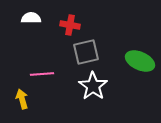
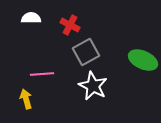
red cross: rotated 18 degrees clockwise
gray square: rotated 16 degrees counterclockwise
green ellipse: moved 3 px right, 1 px up
white star: rotated 8 degrees counterclockwise
yellow arrow: moved 4 px right
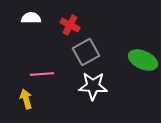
white star: rotated 24 degrees counterclockwise
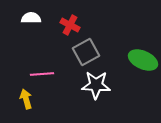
white star: moved 3 px right, 1 px up
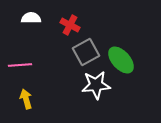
green ellipse: moved 22 px left; rotated 24 degrees clockwise
pink line: moved 22 px left, 9 px up
white star: rotated 8 degrees counterclockwise
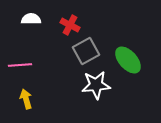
white semicircle: moved 1 px down
gray square: moved 1 px up
green ellipse: moved 7 px right
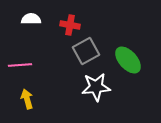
red cross: rotated 18 degrees counterclockwise
white star: moved 2 px down
yellow arrow: moved 1 px right
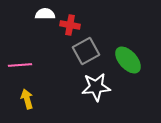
white semicircle: moved 14 px right, 5 px up
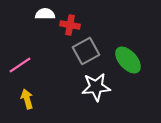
pink line: rotated 30 degrees counterclockwise
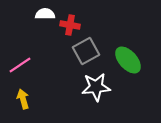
yellow arrow: moved 4 px left
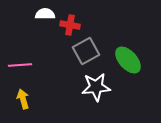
pink line: rotated 30 degrees clockwise
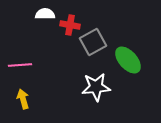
gray square: moved 7 px right, 9 px up
